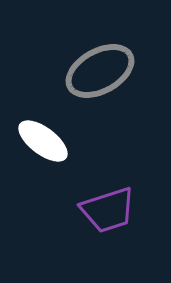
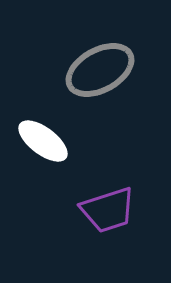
gray ellipse: moved 1 px up
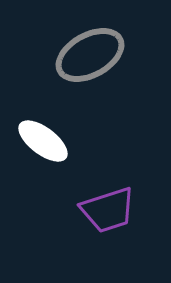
gray ellipse: moved 10 px left, 15 px up
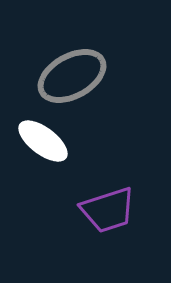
gray ellipse: moved 18 px left, 21 px down
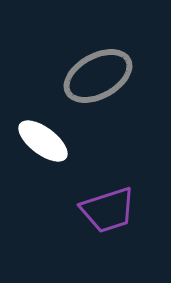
gray ellipse: moved 26 px right
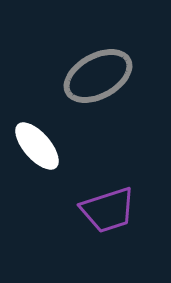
white ellipse: moved 6 px left, 5 px down; rotated 12 degrees clockwise
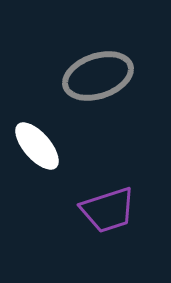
gray ellipse: rotated 10 degrees clockwise
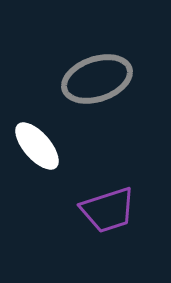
gray ellipse: moved 1 px left, 3 px down
